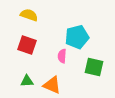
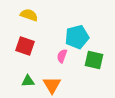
red square: moved 2 px left, 1 px down
pink semicircle: rotated 16 degrees clockwise
green square: moved 7 px up
green triangle: moved 1 px right
orange triangle: rotated 36 degrees clockwise
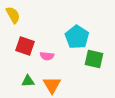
yellow semicircle: moved 16 px left; rotated 42 degrees clockwise
cyan pentagon: rotated 25 degrees counterclockwise
pink semicircle: moved 15 px left; rotated 104 degrees counterclockwise
green square: moved 1 px up
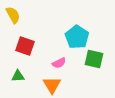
pink semicircle: moved 12 px right, 7 px down; rotated 32 degrees counterclockwise
green triangle: moved 10 px left, 5 px up
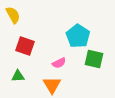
cyan pentagon: moved 1 px right, 1 px up
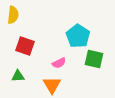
yellow semicircle: rotated 36 degrees clockwise
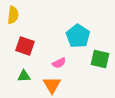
green square: moved 6 px right
green triangle: moved 6 px right
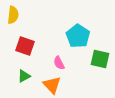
pink semicircle: rotated 88 degrees clockwise
green triangle: rotated 24 degrees counterclockwise
orange triangle: rotated 12 degrees counterclockwise
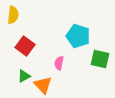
cyan pentagon: rotated 15 degrees counterclockwise
red square: rotated 18 degrees clockwise
pink semicircle: rotated 40 degrees clockwise
orange triangle: moved 9 px left
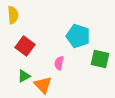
yellow semicircle: rotated 12 degrees counterclockwise
